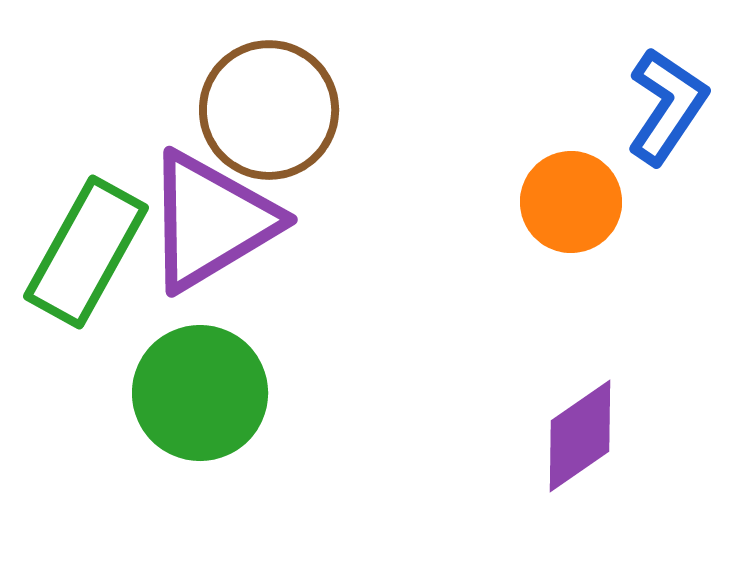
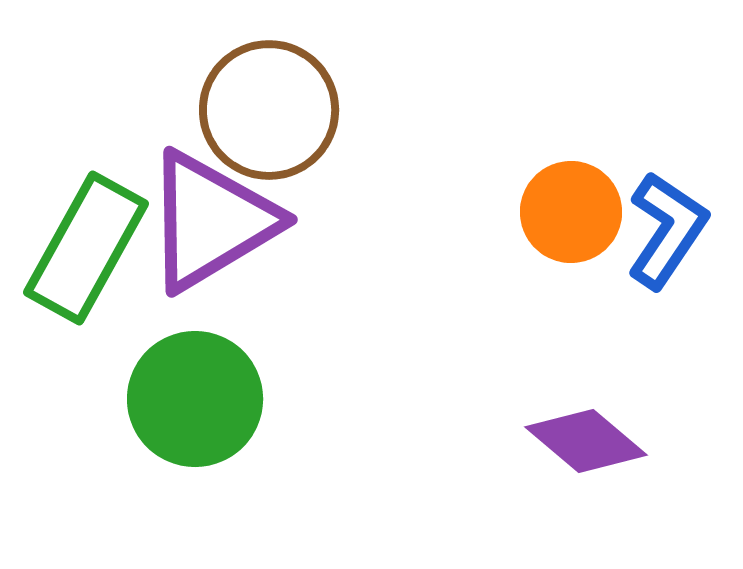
blue L-shape: moved 124 px down
orange circle: moved 10 px down
green rectangle: moved 4 px up
green circle: moved 5 px left, 6 px down
purple diamond: moved 6 px right, 5 px down; rotated 75 degrees clockwise
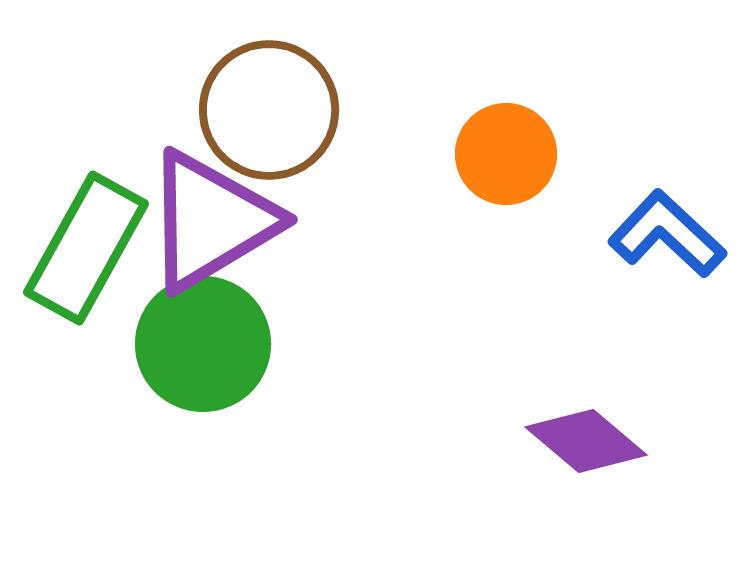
orange circle: moved 65 px left, 58 px up
blue L-shape: moved 4 px down; rotated 81 degrees counterclockwise
green circle: moved 8 px right, 55 px up
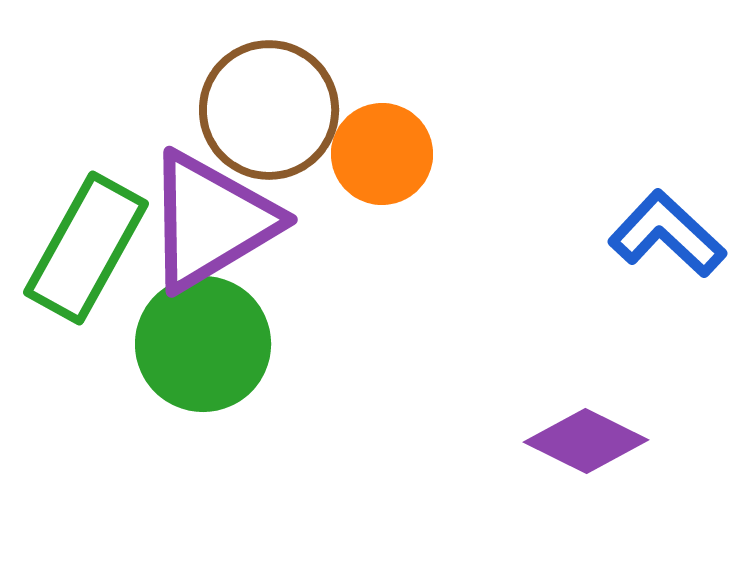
orange circle: moved 124 px left
purple diamond: rotated 14 degrees counterclockwise
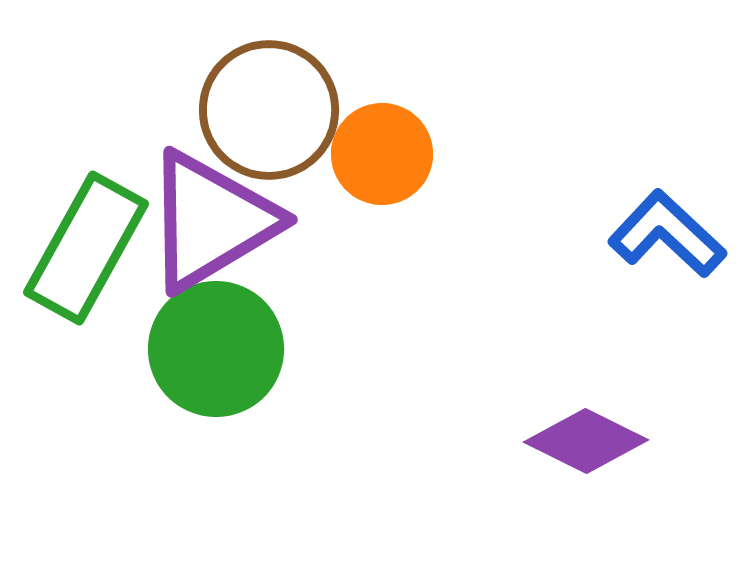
green circle: moved 13 px right, 5 px down
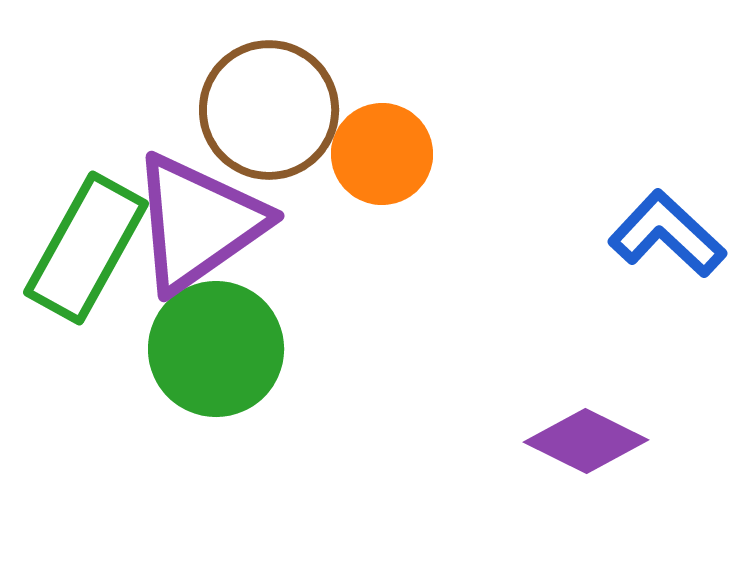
purple triangle: moved 13 px left, 2 px down; rotated 4 degrees counterclockwise
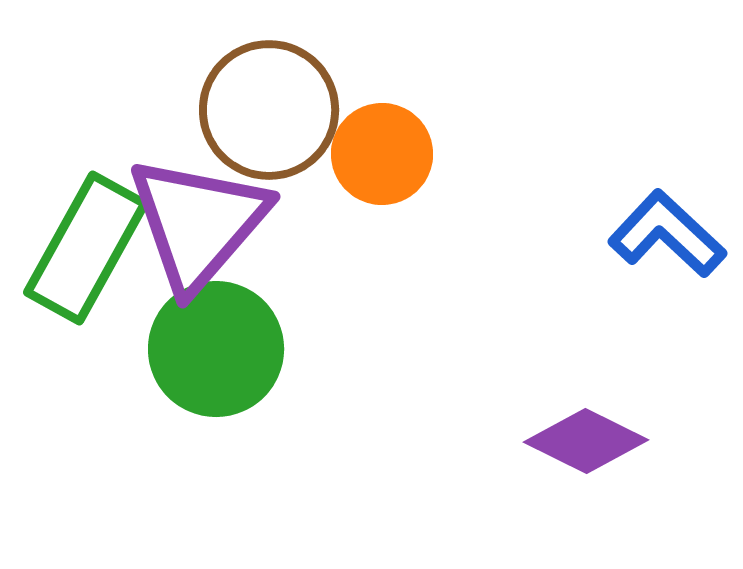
purple triangle: rotated 14 degrees counterclockwise
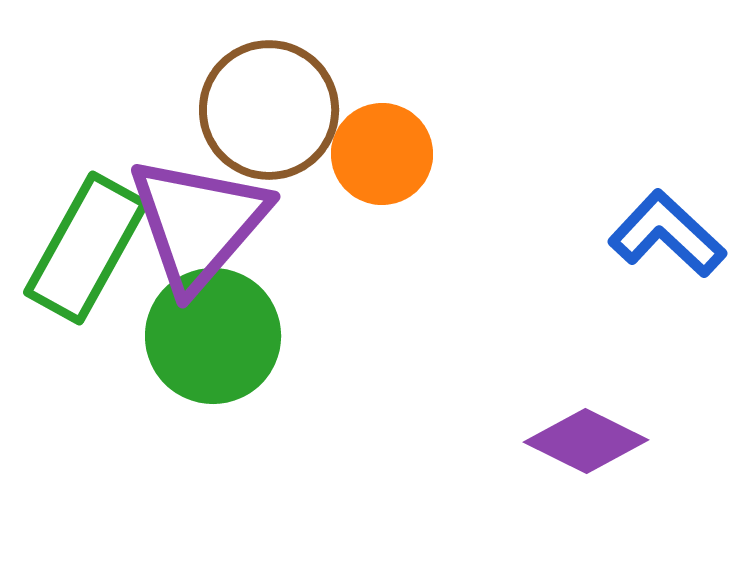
green circle: moved 3 px left, 13 px up
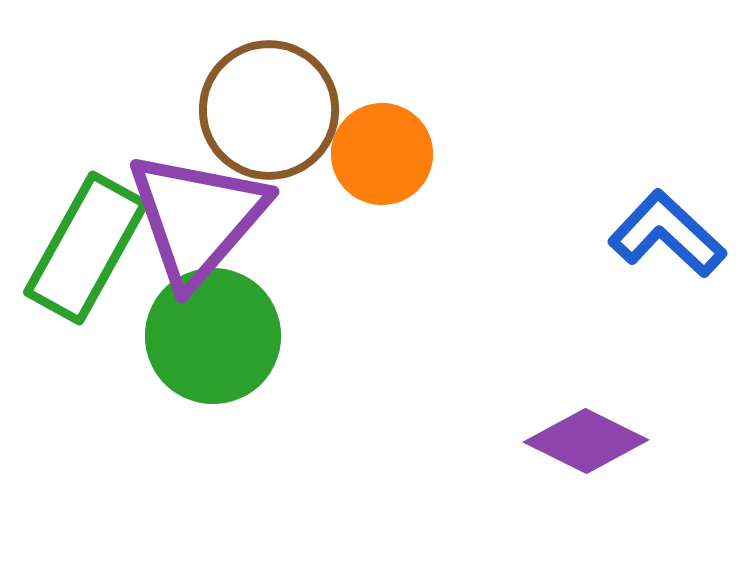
purple triangle: moved 1 px left, 5 px up
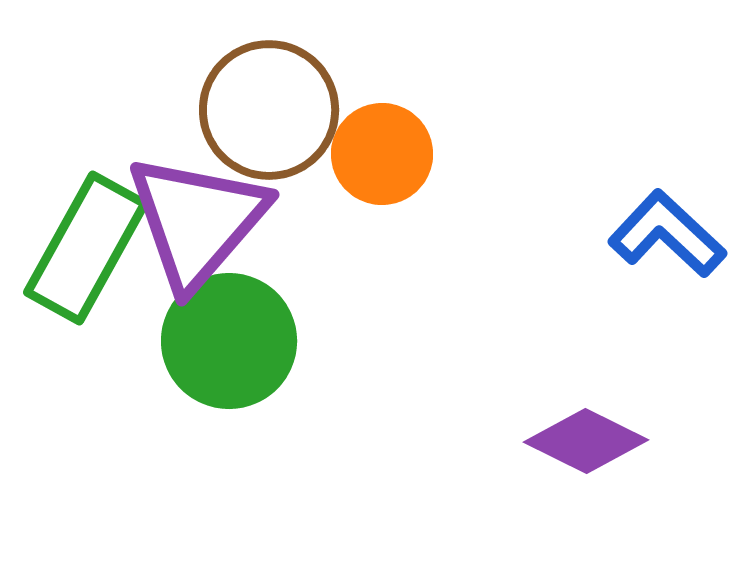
purple triangle: moved 3 px down
green circle: moved 16 px right, 5 px down
